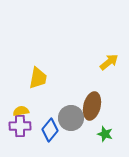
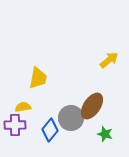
yellow arrow: moved 2 px up
brown ellipse: rotated 20 degrees clockwise
yellow semicircle: moved 2 px right, 4 px up
purple cross: moved 5 px left, 1 px up
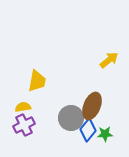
yellow trapezoid: moved 1 px left, 3 px down
brown ellipse: rotated 12 degrees counterclockwise
purple cross: moved 9 px right; rotated 25 degrees counterclockwise
blue diamond: moved 38 px right
green star: rotated 21 degrees counterclockwise
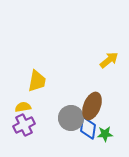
blue diamond: moved 2 px up; rotated 30 degrees counterclockwise
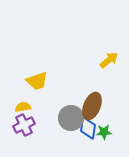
yellow trapezoid: rotated 60 degrees clockwise
green star: moved 1 px left, 2 px up
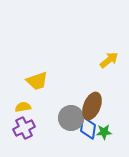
purple cross: moved 3 px down
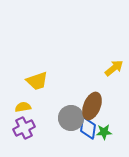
yellow arrow: moved 5 px right, 8 px down
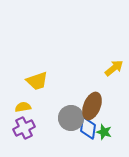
green star: rotated 21 degrees clockwise
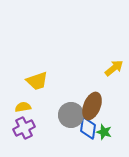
gray circle: moved 3 px up
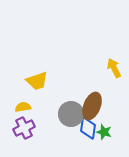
yellow arrow: rotated 78 degrees counterclockwise
gray circle: moved 1 px up
